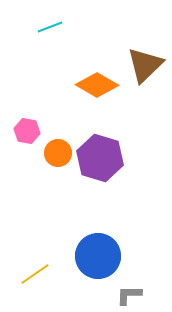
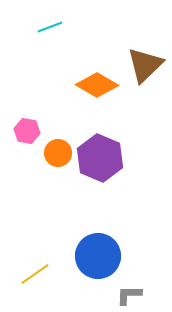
purple hexagon: rotated 6 degrees clockwise
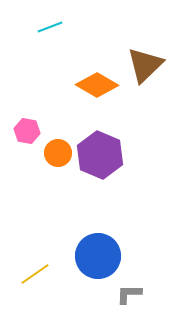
purple hexagon: moved 3 px up
gray L-shape: moved 1 px up
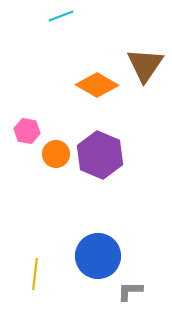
cyan line: moved 11 px right, 11 px up
brown triangle: rotated 12 degrees counterclockwise
orange circle: moved 2 px left, 1 px down
yellow line: rotated 48 degrees counterclockwise
gray L-shape: moved 1 px right, 3 px up
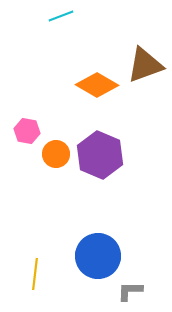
brown triangle: rotated 36 degrees clockwise
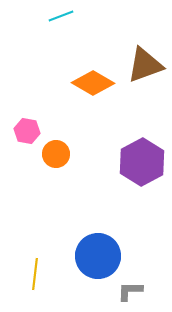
orange diamond: moved 4 px left, 2 px up
purple hexagon: moved 42 px right, 7 px down; rotated 9 degrees clockwise
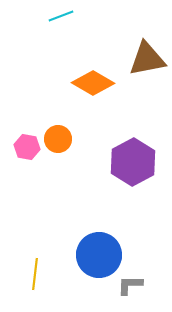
brown triangle: moved 2 px right, 6 px up; rotated 9 degrees clockwise
pink hexagon: moved 16 px down
orange circle: moved 2 px right, 15 px up
purple hexagon: moved 9 px left
blue circle: moved 1 px right, 1 px up
gray L-shape: moved 6 px up
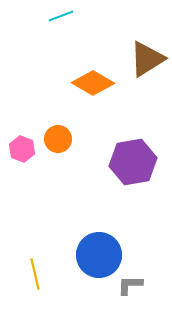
brown triangle: rotated 21 degrees counterclockwise
pink hexagon: moved 5 px left, 2 px down; rotated 10 degrees clockwise
purple hexagon: rotated 18 degrees clockwise
yellow line: rotated 20 degrees counterclockwise
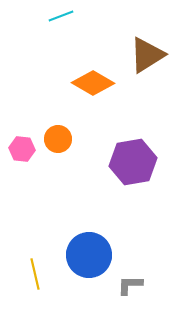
brown triangle: moved 4 px up
pink hexagon: rotated 15 degrees counterclockwise
blue circle: moved 10 px left
